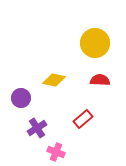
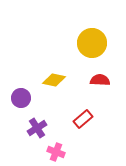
yellow circle: moved 3 px left
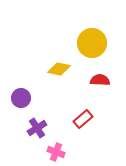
yellow diamond: moved 5 px right, 11 px up
